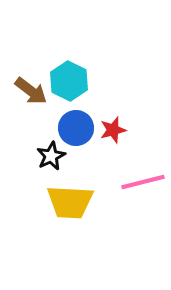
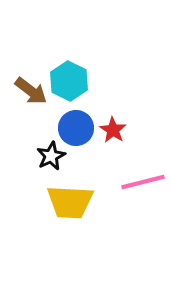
red star: rotated 24 degrees counterclockwise
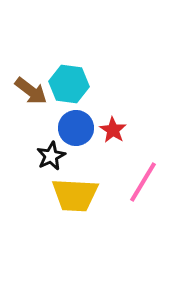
cyan hexagon: moved 3 px down; rotated 18 degrees counterclockwise
pink line: rotated 45 degrees counterclockwise
yellow trapezoid: moved 5 px right, 7 px up
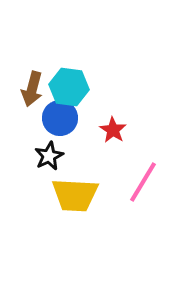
cyan hexagon: moved 3 px down
brown arrow: moved 1 px right, 2 px up; rotated 68 degrees clockwise
blue circle: moved 16 px left, 10 px up
black star: moved 2 px left
